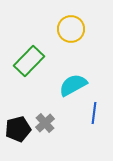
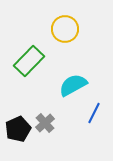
yellow circle: moved 6 px left
blue line: rotated 20 degrees clockwise
black pentagon: rotated 10 degrees counterclockwise
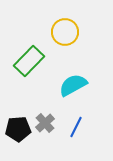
yellow circle: moved 3 px down
blue line: moved 18 px left, 14 px down
black pentagon: rotated 20 degrees clockwise
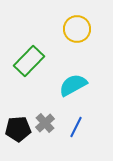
yellow circle: moved 12 px right, 3 px up
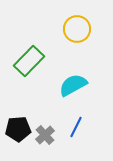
gray cross: moved 12 px down
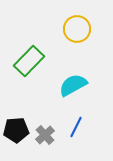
black pentagon: moved 2 px left, 1 px down
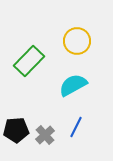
yellow circle: moved 12 px down
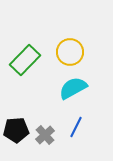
yellow circle: moved 7 px left, 11 px down
green rectangle: moved 4 px left, 1 px up
cyan semicircle: moved 3 px down
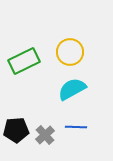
green rectangle: moved 1 px left, 1 px down; rotated 20 degrees clockwise
cyan semicircle: moved 1 px left, 1 px down
blue line: rotated 65 degrees clockwise
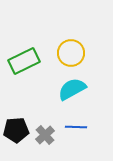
yellow circle: moved 1 px right, 1 px down
